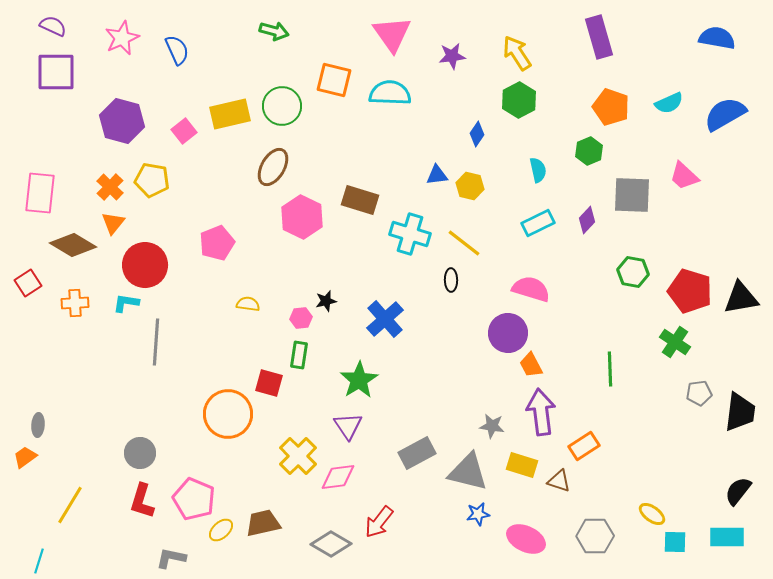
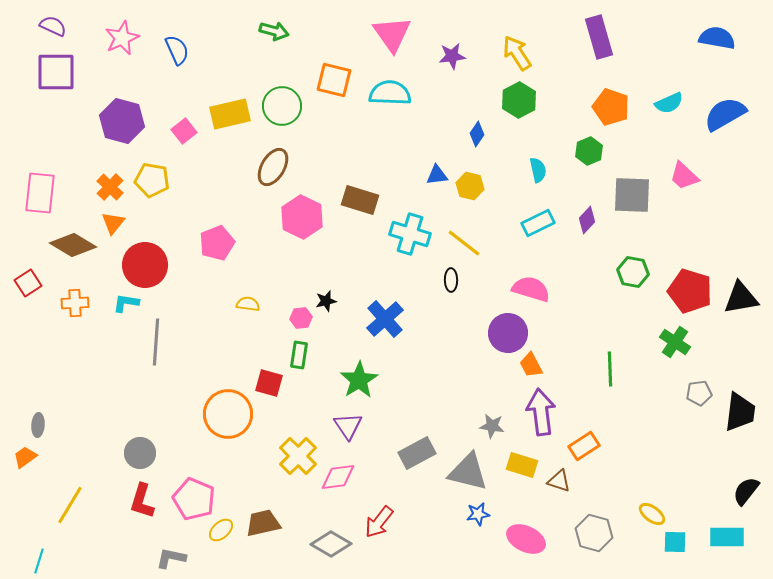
black semicircle at (738, 491): moved 8 px right
gray hexagon at (595, 536): moved 1 px left, 3 px up; rotated 15 degrees clockwise
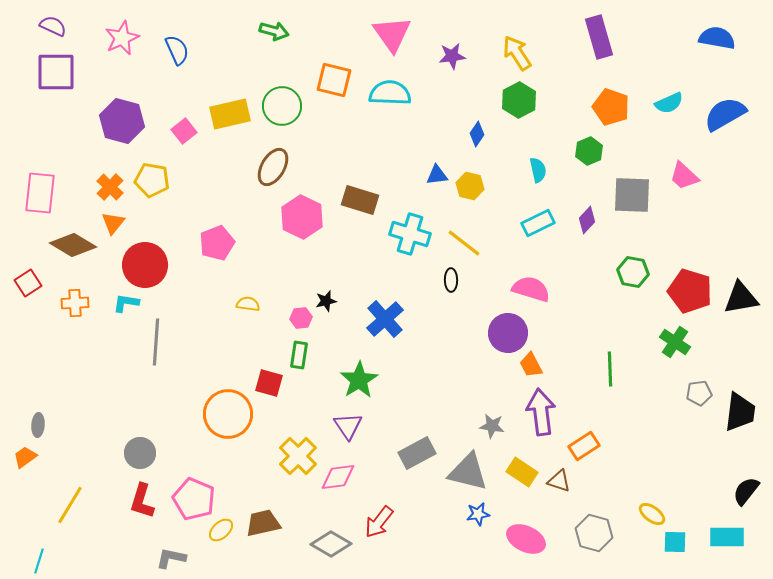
yellow rectangle at (522, 465): moved 7 px down; rotated 16 degrees clockwise
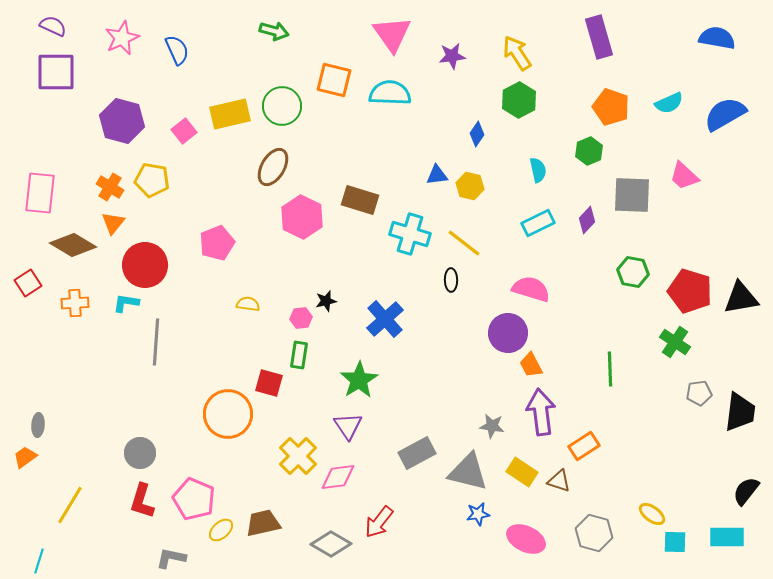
orange cross at (110, 187): rotated 12 degrees counterclockwise
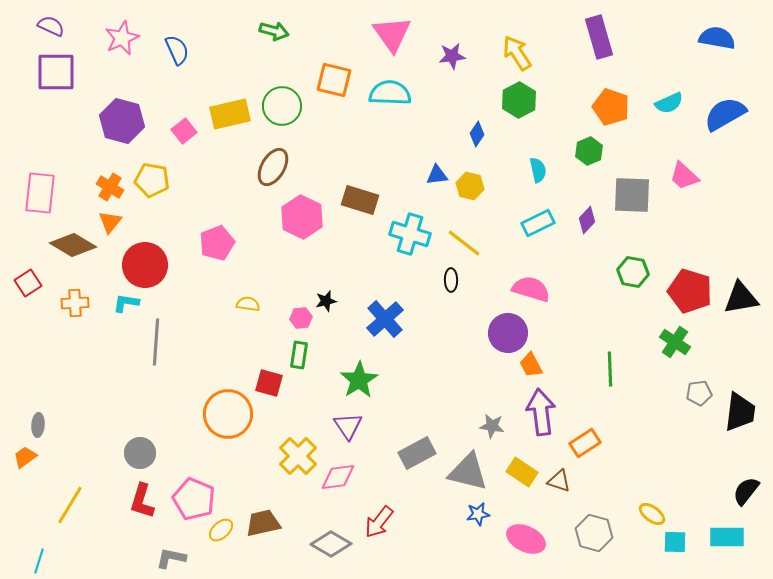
purple semicircle at (53, 26): moved 2 px left
orange triangle at (113, 223): moved 3 px left, 1 px up
orange rectangle at (584, 446): moved 1 px right, 3 px up
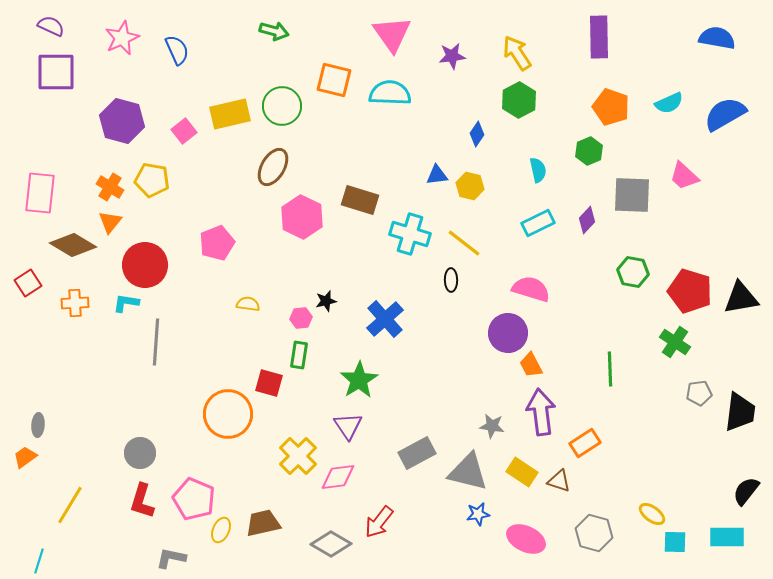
purple rectangle at (599, 37): rotated 15 degrees clockwise
yellow ellipse at (221, 530): rotated 25 degrees counterclockwise
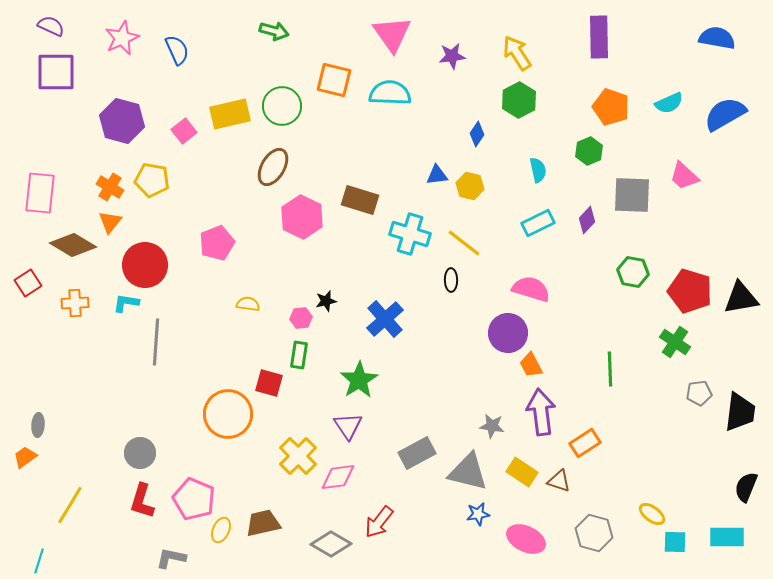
black semicircle at (746, 491): moved 4 px up; rotated 16 degrees counterclockwise
